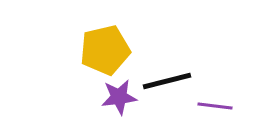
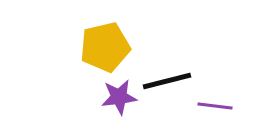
yellow pentagon: moved 3 px up
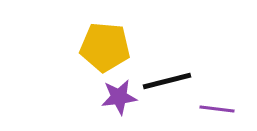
yellow pentagon: rotated 18 degrees clockwise
purple line: moved 2 px right, 3 px down
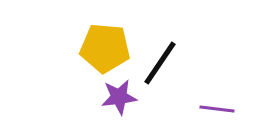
yellow pentagon: moved 1 px down
black line: moved 7 px left, 18 px up; rotated 42 degrees counterclockwise
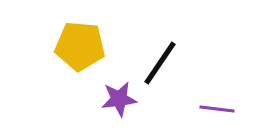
yellow pentagon: moved 25 px left, 2 px up
purple star: moved 2 px down
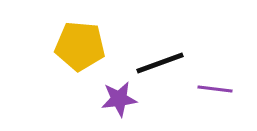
black line: rotated 36 degrees clockwise
purple line: moved 2 px left, 20 px up
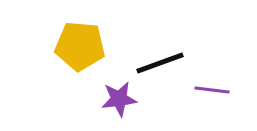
purple line: moved 3 px left, 1 px down
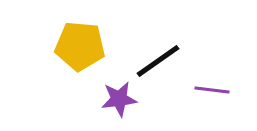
black line: moved 2 px left, 2 px up; rotated 15 degrees counterclockwise
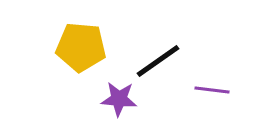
yellow pentagon: moved 1 px right, 1 px down
purple star: rotated 12 degrees clockwise
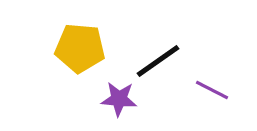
yellow pentagon: moved 1 px left, 1 px down
purple line: rotated 20 degrees clockwise
